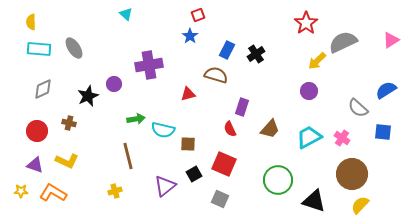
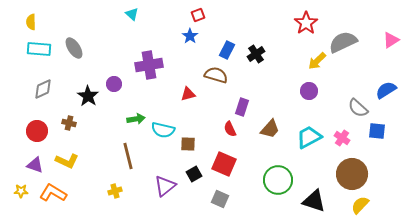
cyan triangle at (126, 14): moved 6 px right
black star at (88, 96): rotated 15 degrees counterclockwise
blue square at (383, 132): moved 6 px left, 1 px up
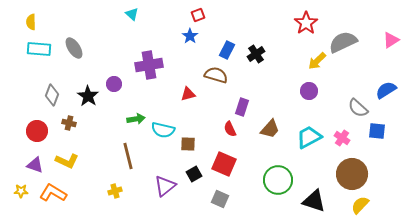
gray diamond at (43, 89): moved 9 px right, 6 px down; rotated 45 degrees counterclockwise
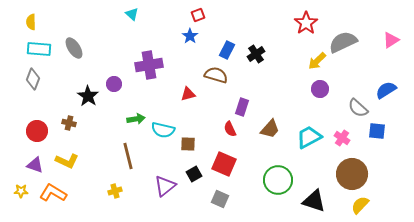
purple circle at (309, 91): moved 11 px right, 2 px up
gray diamond at (52, 95): moved 19 px left, 16 px up
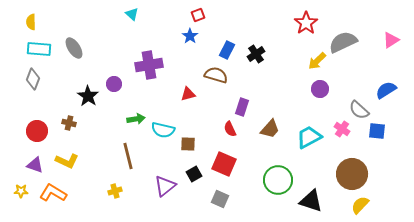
gray semicircle at (358, 108): moved 1 px right, 2 px down
pink cross at (342, 138): moved 9 px up
black triangle at (314, 201): moved 3 px left
